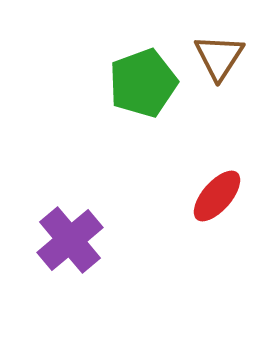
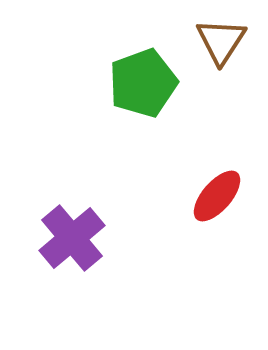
brown triangle: moved 2 px right, 16 px up
purple cross: moved 2 px right, 2 px up
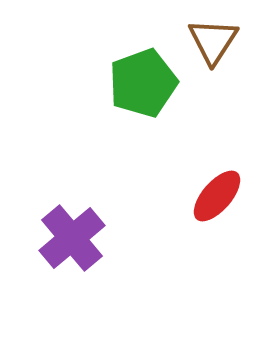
brown triangle: moved 8 px left
